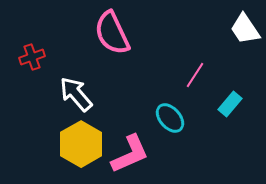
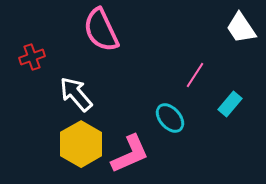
white trapezoid: moved 4 px left, 1 px up
pink semicircle: moved 11 px left, 3 px up
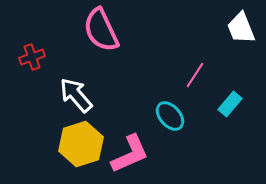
white trapezoid: rotated 12 degrees clockwise
white arrow: moved 1 px down
cyan ellipse: moved 2 px up
yellow hexagon: rotated 12 degrees clockwise
